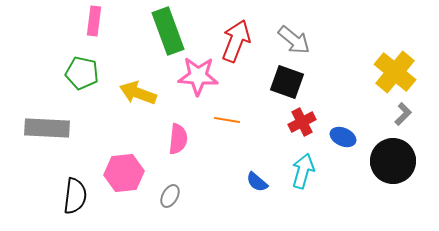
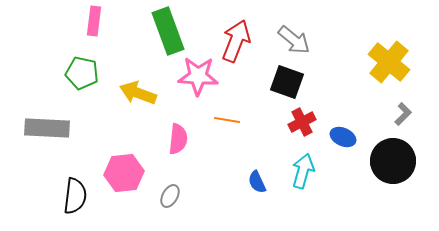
yellow cross: moved 6 px left, 10 px up
blue semicircle: rotated 25 degrees clockwise
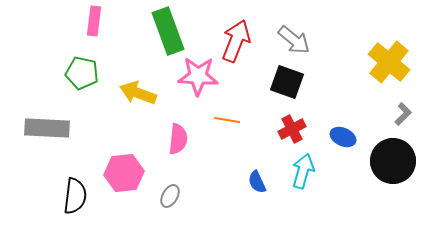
red cross: moved 10 px left, 7 px down
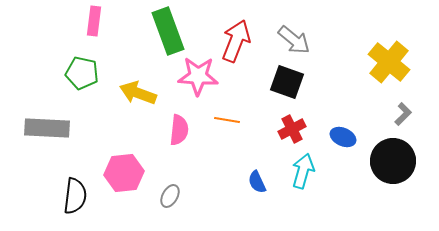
pink semicircle: moved 1 px right, 9 px up
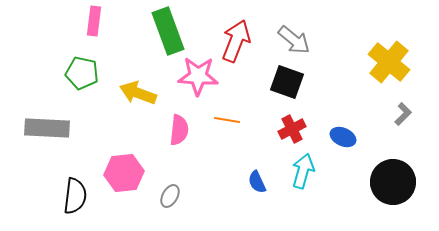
black circle: moved 21 px down
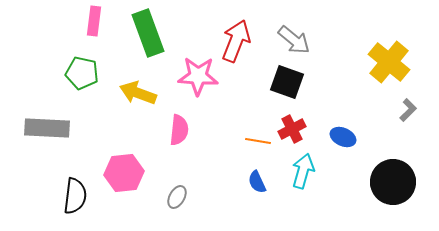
green rectangle: moved 20 px left, 2 px down
gray L-shape: moved 5 px right, 4 px up
orange line: moved 31 px right, 21 px down
gray ellipse: moved 7 px right, 1 px down
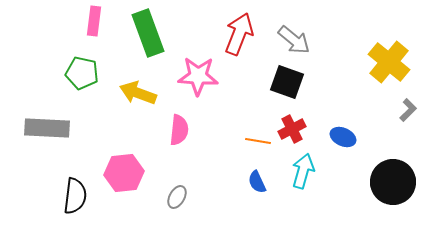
red arrow: moved 3 px right, 7 px up
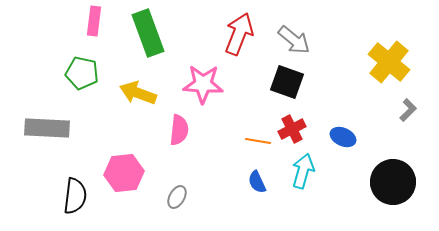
pink star: moved 5 px right, 8 px down
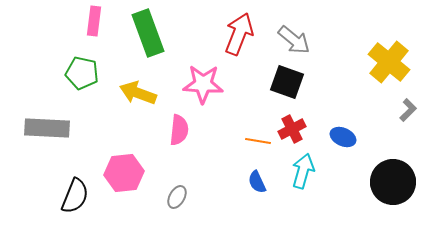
black semicircle: rotated 15 degrees clockwise
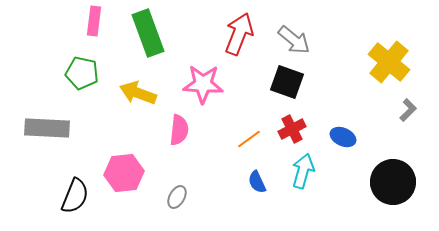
orange line: moved 9 px left, 2 px up; rotated 45 degrees counterclockwise
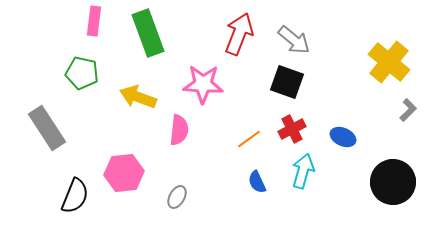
yellow arrow: moved 4 px down
gray rectangle: rotated 54 degrees clockwise
